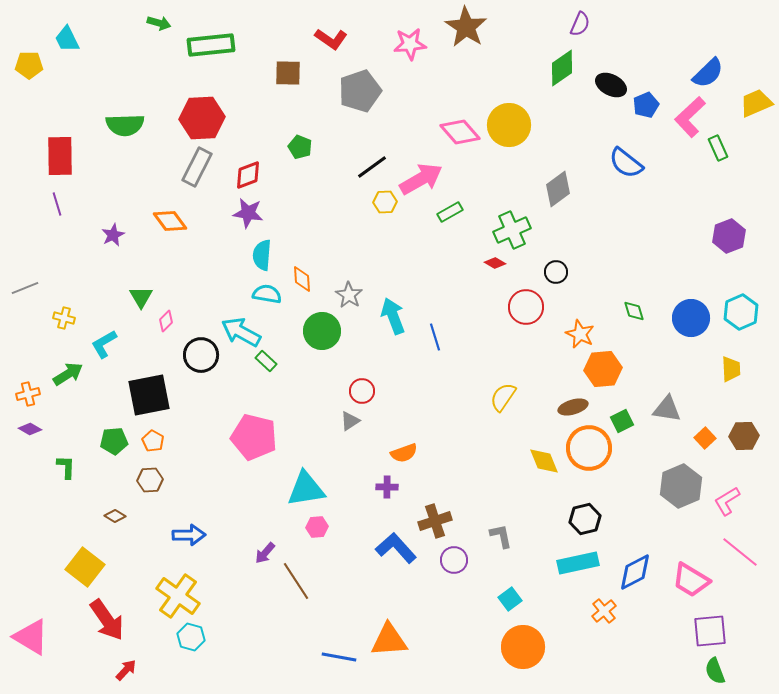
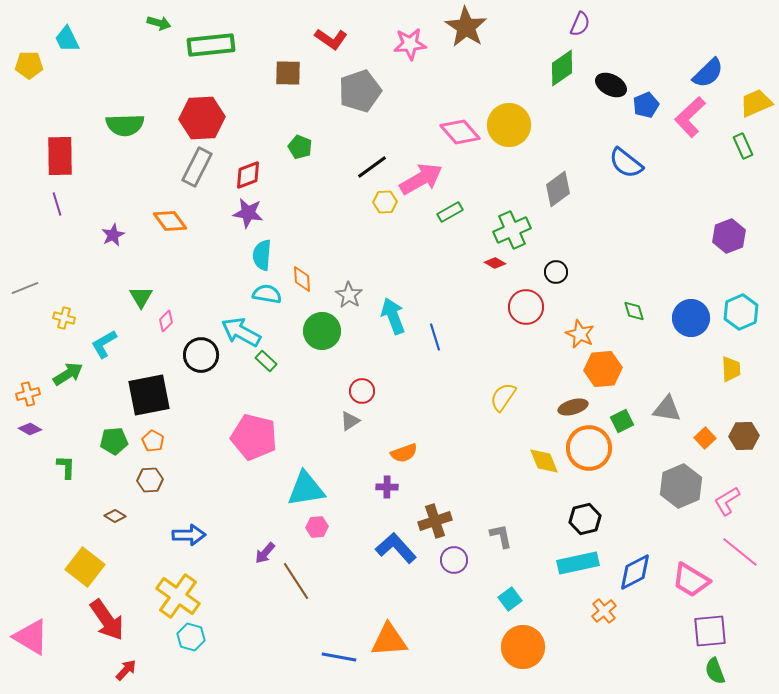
green rectangle at (718, 148): moved 25 px right, 2 px up
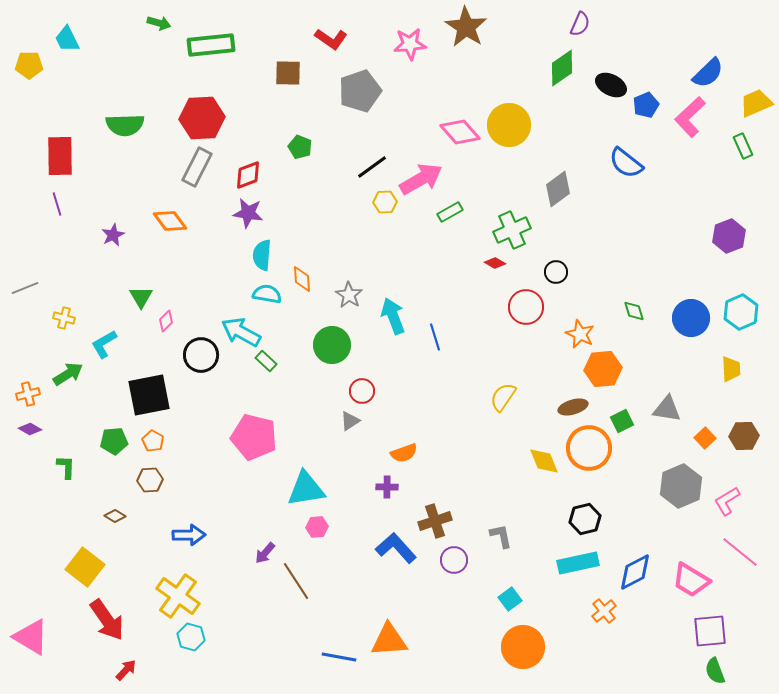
green circle at (322, 331): moved 10 px right, 14 px down
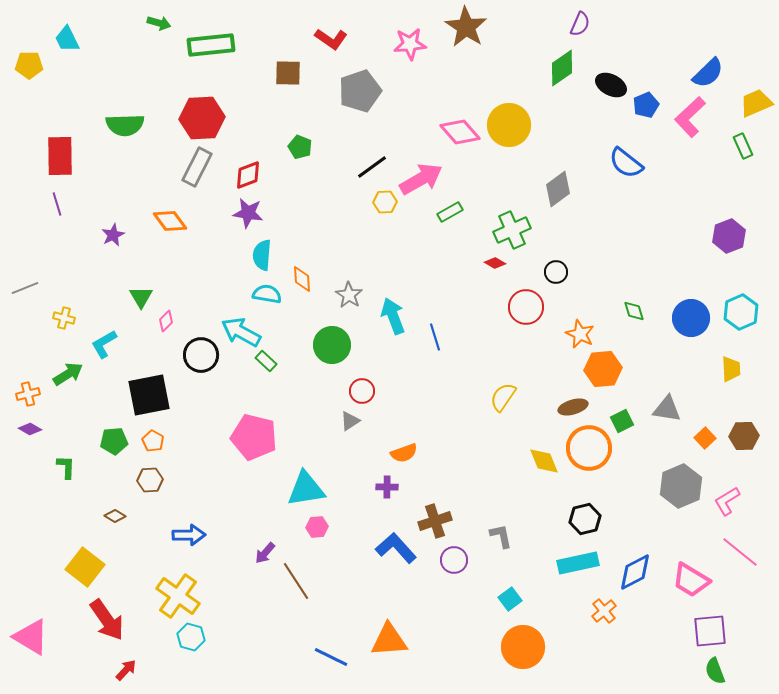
blue line at (339, 657): moved 8 px left; rotated 16 degrees clockwise
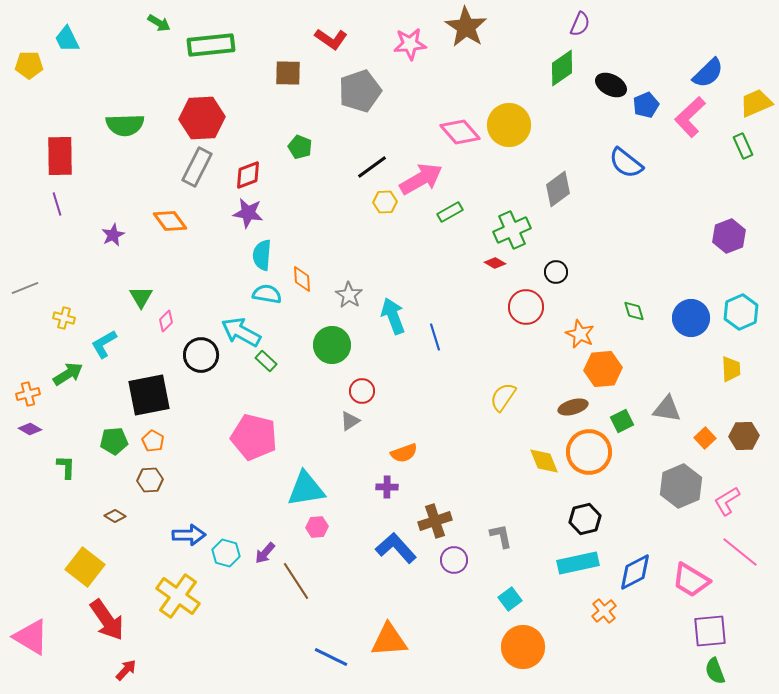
green arrow at (159, 23): rotated 15 degrees clockwise
orange circle at (589, 448): moved 4 px down
cyan hexagon at (191, 637): moved 35 px right, 84 px up
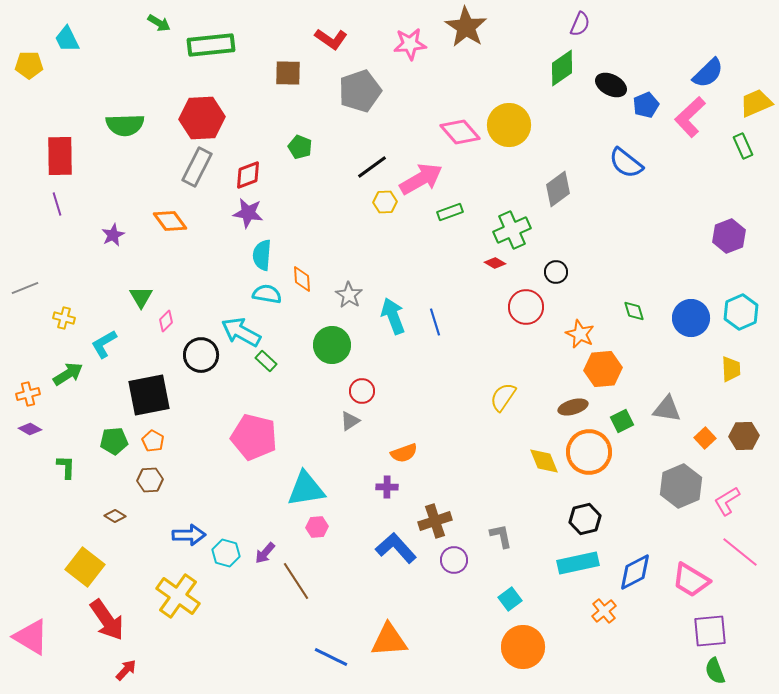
green rectangle at (450, 212): rotated 10 degrees clockwise
blue line at (435, 337): moved 15 px up
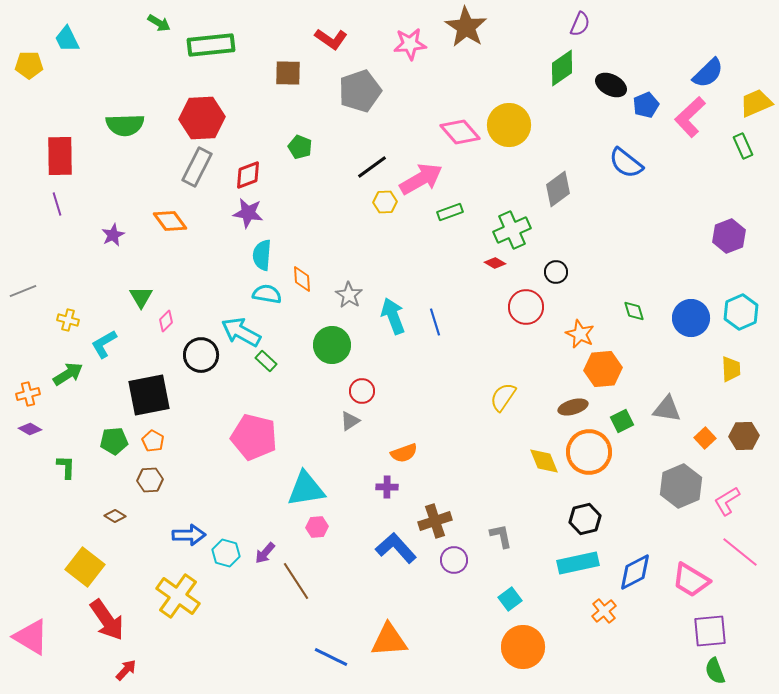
gray line at (25, 288): moved 2 px left, 3 px down
yellow cross at (64, 318): moved 4 px right, 2 px down
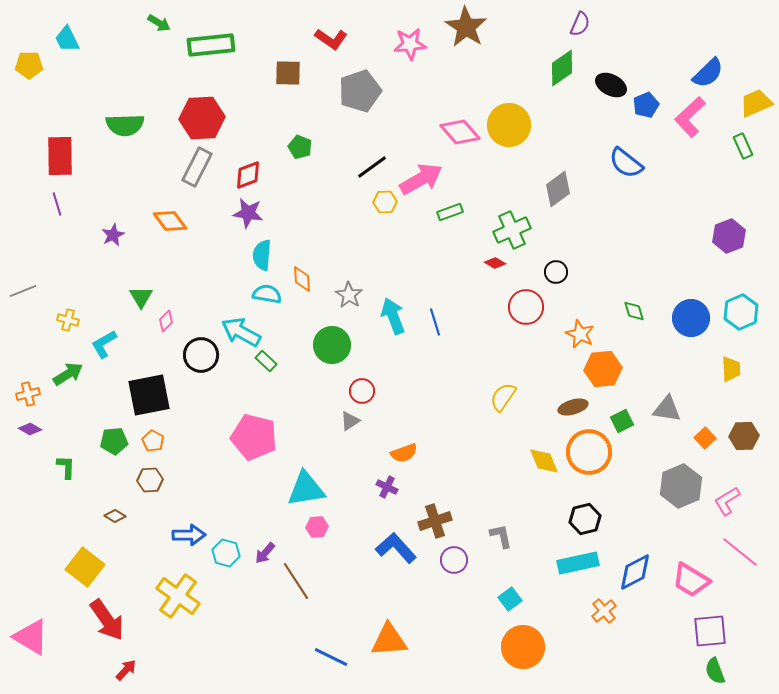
purple cross at (387, 487): rotated 25 degrees clockwise
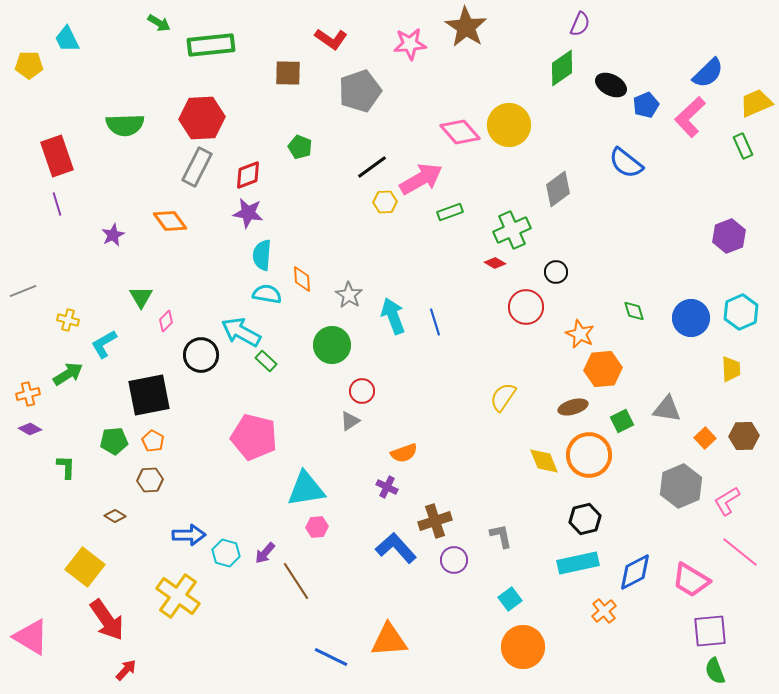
red rectangle at (60, 156): moved 3 px left; rotated 18 degrees counterclockwise
orange circle at (589, 452): moved 3 px down
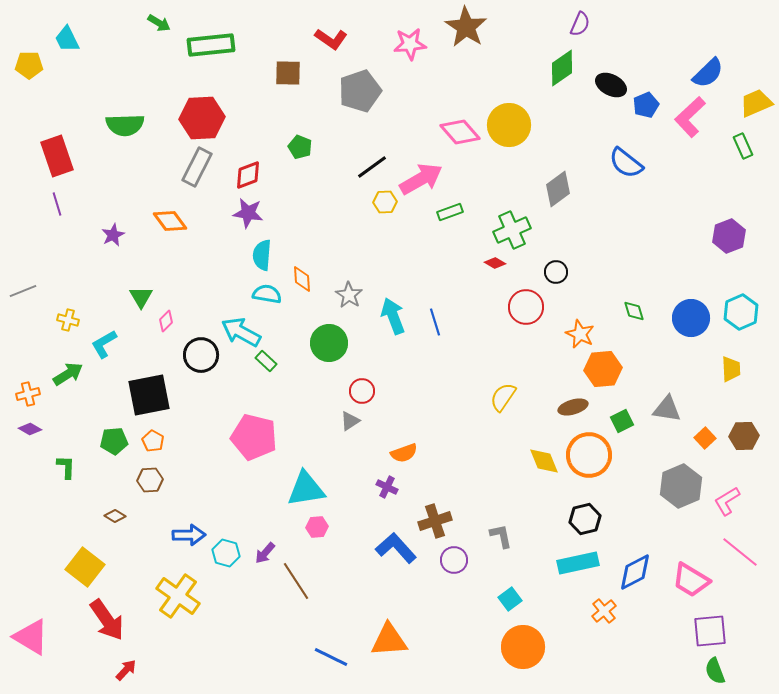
green circle at (332, 345): moved 3 px left, 2 px up
